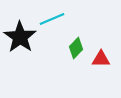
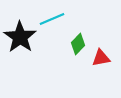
green diamond: moved 2 px right, 4 px up
red triangle: moved 1 px up; rotated 12 degrees counterclockwise
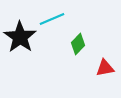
red triangle: moved 4 px right, 10 px down
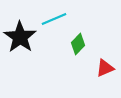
cyan line: moved 2 px right
red triangle: rotated 12 degrees counterclockwise
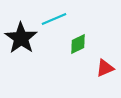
black star: moved 1 px right, 1 px down
green diamond: rotated 20 degrees clockwise
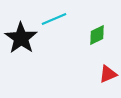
green diamond: moved 19 px right, 9 px up
red triangle: moved 3 px right, 6 px down
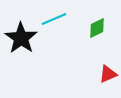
green diamond: moved 7 px up
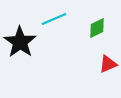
black star: moved 1 px left, 4 px down
red triangle: moved 10 px up
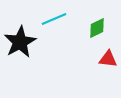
black star: rotated 8 degrees clockwise
red triangle: moved 5 px up; rotated 30 degrees clockwise
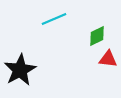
green diamond: moved 8 px down
black star: moved 28 px down
